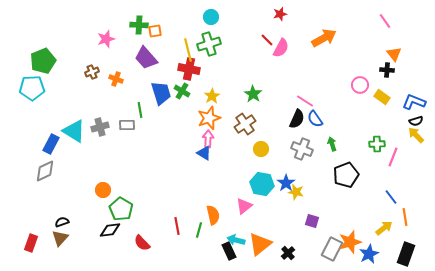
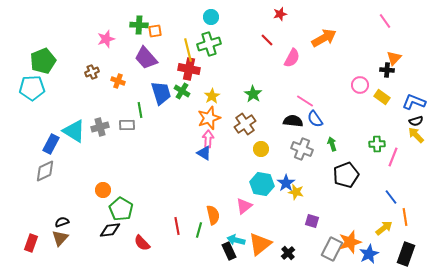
pink semicircle at (281, 48): moved 11 px right, 10 px down
orange triangle at (394, 54): moved 4 px down; rotated 21 degrees clockwise
orange cross at (116, 79): moved 2 px right, 2 px down
black semicircle at (297, 119): moved 4 px left, 2 px down; rotated 108 degrees counterclockwise
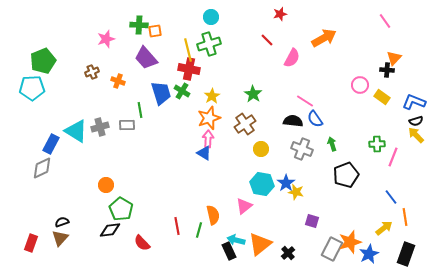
cyan triangle at (74, 131): moved 2 px right
gray diamond at (45, 171): moved 3 px left, 3 px up
orange circle at (103, 190): moved 3 px right, 5 px up
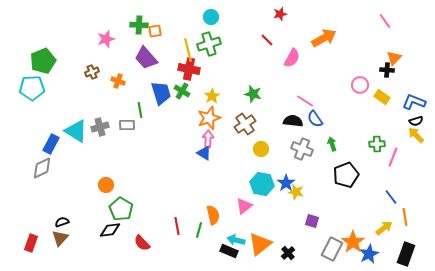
green star at (253, 94): rotated 18 degrees counterclockwise
orange star at (350, 242): moved 3 px right; rotated 20 degrees counterclockwise
black rectangle at (229, 251): rotated 42 degrees counterclockwise
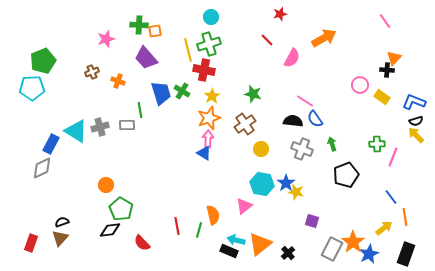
red cross at (189, 69): moved 15 px right, 1 px down
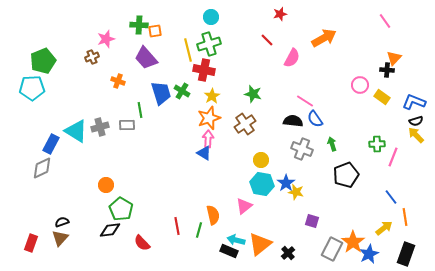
brown cross at (92, 72): moved 15 px up
yellow circle at (261, 149): moved 11 px down
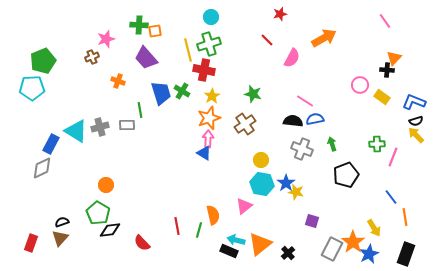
blue semicircle at (315, 119): rotated 114 degrees clockwise
green pentagon at (121, 209): moved 23 px left, 4 px down
yellow arrow at (384, 228): moved 10 px left; rotated 96 degrees clockwise
